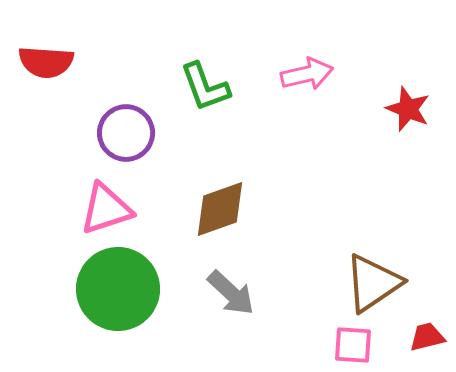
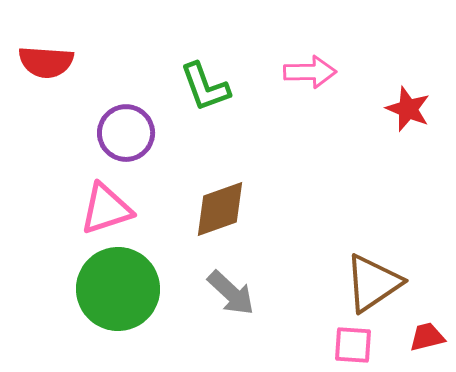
pink arrow: moved 3 px right, 2 px up; rotated 12 degrees clockwise
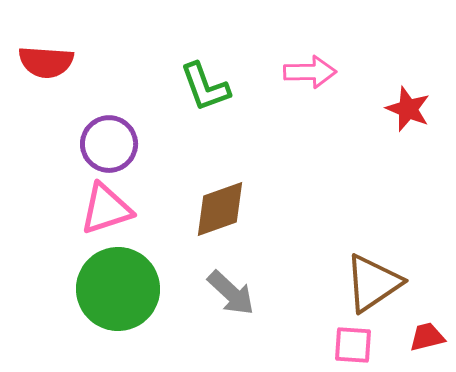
purple circle: moved 17 px left, 11 px down
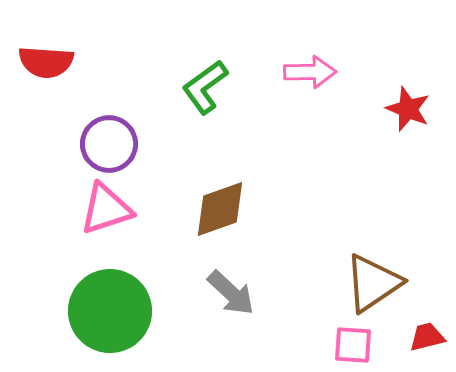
green L-shape: rotated 74 degrees clockwise
green circle: moved 8 px left, 22 px down
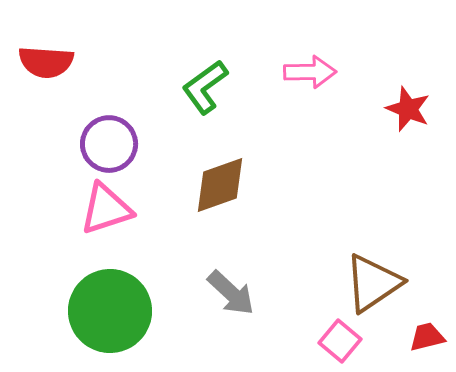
brown diamond: moved 24 px up
pink square: moved 13 px left, 4 px up; rotated 36 degrees clockwise
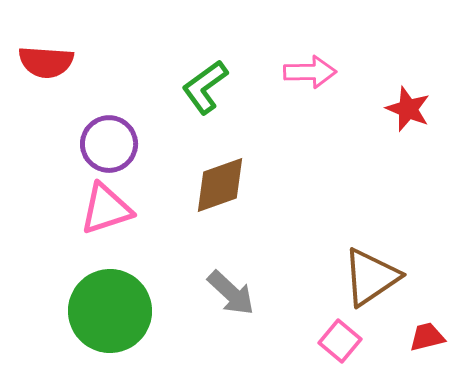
brown triangle: moved 2 px left, 6 px up
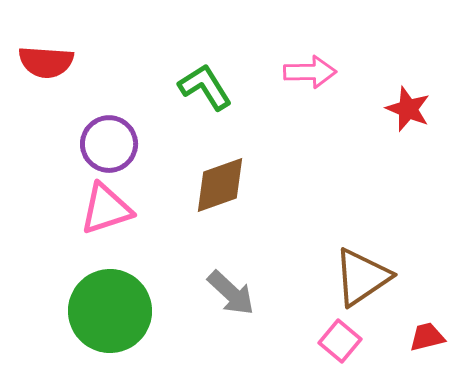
green L-shape: rotated 94 degrees clockwise
brown triangle: moved 9 px left
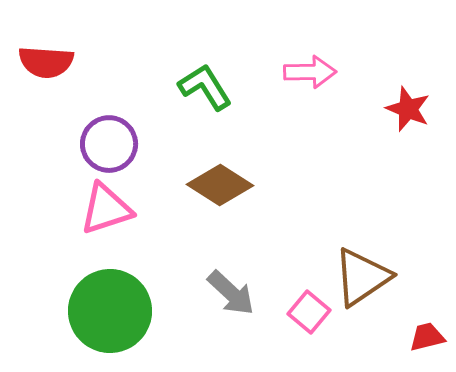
brown diamond: rotated 52 degrees clockwise
pink square: moved 31 px left, 29 px up
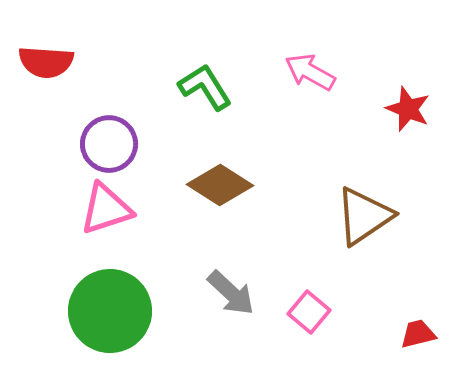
pink arrow: rotated 150 degrees counterclockwise
brown triangle: moved 2 px right, 61 px up
red trapezoid: moved 9 px left, 3 px up
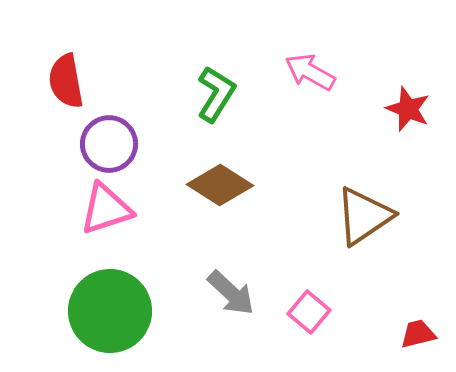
red semicircle: moved 20 px right, 19 px down; rotated 76 degrees clockwise
green L-shape: moved 11 px right, 7 px down; rotated 64 degrees clockwise
